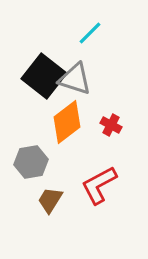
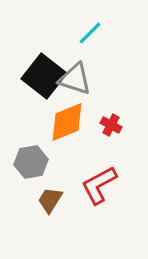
orange diamond: rotated 15 degrees clockwise
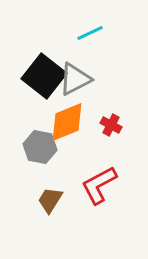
cyan line: rotated 20 degrees clockwise
gray triangle: rotated 45 degrees counterclockwise
gray hexagon: moved 9 px right, 15 px up; rotated 20 degrees clockwise
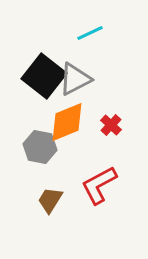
red cross: rotated 15 degrees clockwise
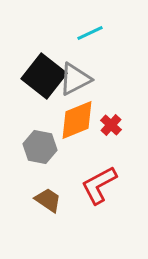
orange diamond: moved 10 px right, 2 px up
brown trapezoid: moved 2 px left; rotated 92 degrees clockwise
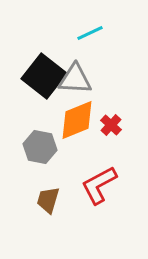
gray triangle: rotated 30 degrees clockwise
brown trapezoid: rotated 108 degrees counterclockwise
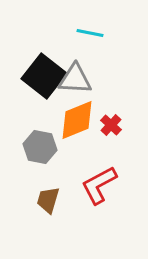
cyan line: rotated 36 degrees clockwise
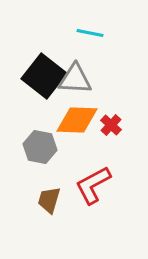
orange diamond: rotated 24 degrees clockwise
red L-shape: moved 6 px left
brown trapezoid: moved 1 px right
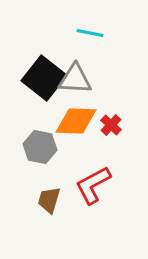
black square: moved 2 px down
orange diamond: moved 1 px left, 1 px down
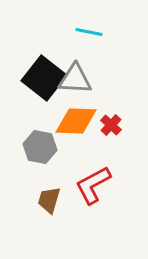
cyan line: moved 1 px left, 1 px up
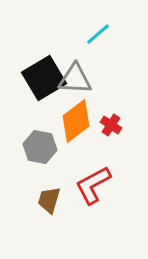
cyan line: moved 9 px right, 2 px down; rotated 52 degrees counterclockwise
black square: rotated 21 degrees clockwise
orange diamond: rotated 39 degrees counterclockwise
red cross: rotated 10 degrees counterclockwise
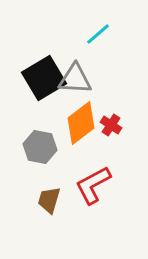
orange diamond: moved 5 px right, 2 px down
